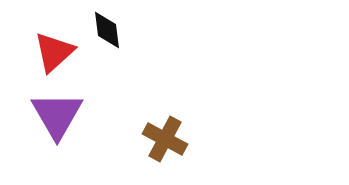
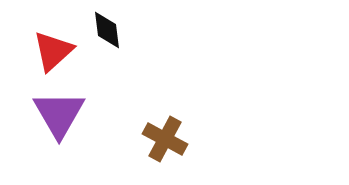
red triangle: moved 1 px left, 1 px up
purple triangle: moved 2 px right, 1 px up
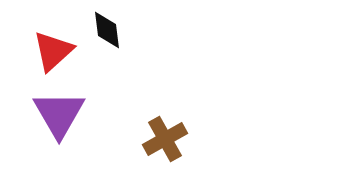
brown cross: rotated 33 degrees clockwise
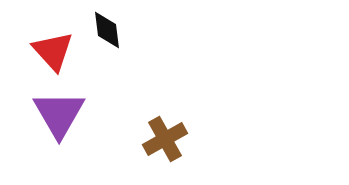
red triangle: rotated 30 degrees counterclockwise
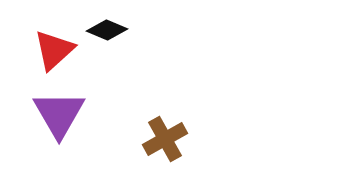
black diamond: rotated 60 degrees counterclockwise
red triangle: moved 1 px right, 1 px up; rotated 30 degrees clockwise
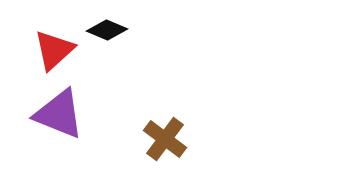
purple triangle: rotated 38 degrees counterclockwise
brown cross: rotated 24 degrees counterclockwise
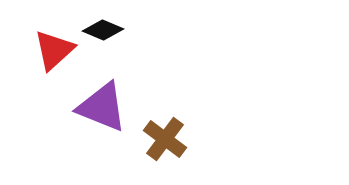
black diamond: moved 4 px left
purple triangle: moved 43 px right, 7 px up
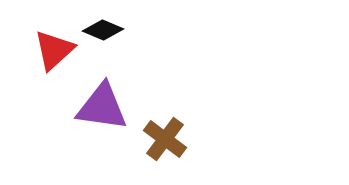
purple triangle: rotated 14 degrees counterclockwise
